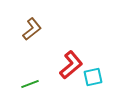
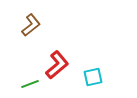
brown L-shape: moved 1 px left, 4 px up
red L-shape: moved 14 px left
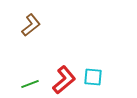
red L-shape: moved 7 px right, 15 px down
cyan square: rotated 18 degrees clockwise
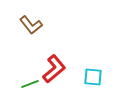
brown L-shape: rotated 90 degrees clockwise
red L-shape: moved 10 px left, 11 px up
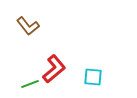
brown L-shape: moved 3 px left, 1 px down
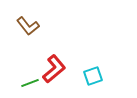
cyan square: moved 1 px up; rotated 24 degrees counterclockwise
green line: moved 1 px up
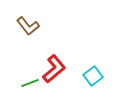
cyan square: rotated 18 degrees counterclockwise
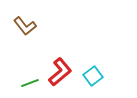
brown L-shape: moved 3 px left
red L-shape: moved 6 px right, 3 px down
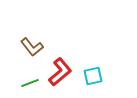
brown L-shape: moved 7 px right, 21 px down
cyan square: rotated 24 degrees clockwise
